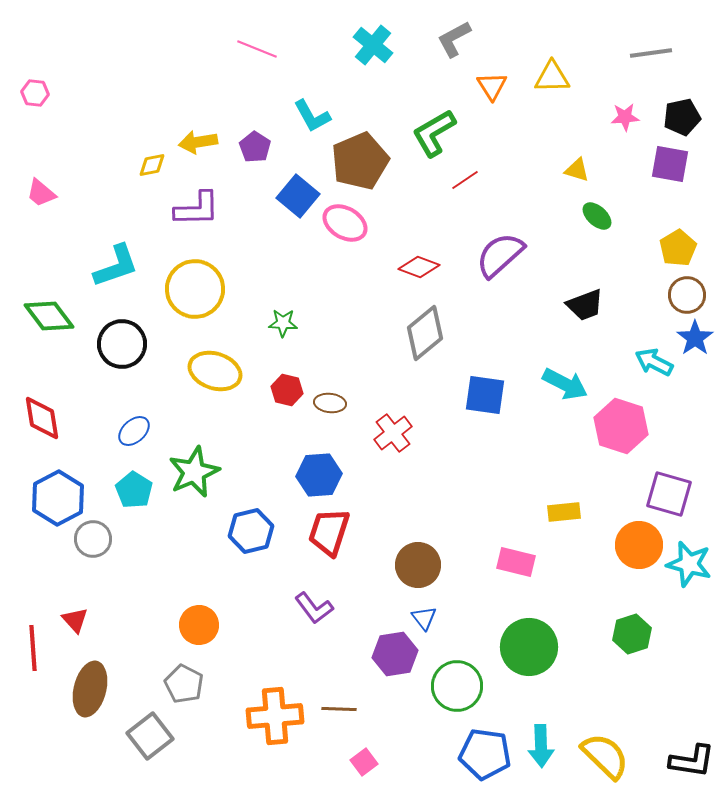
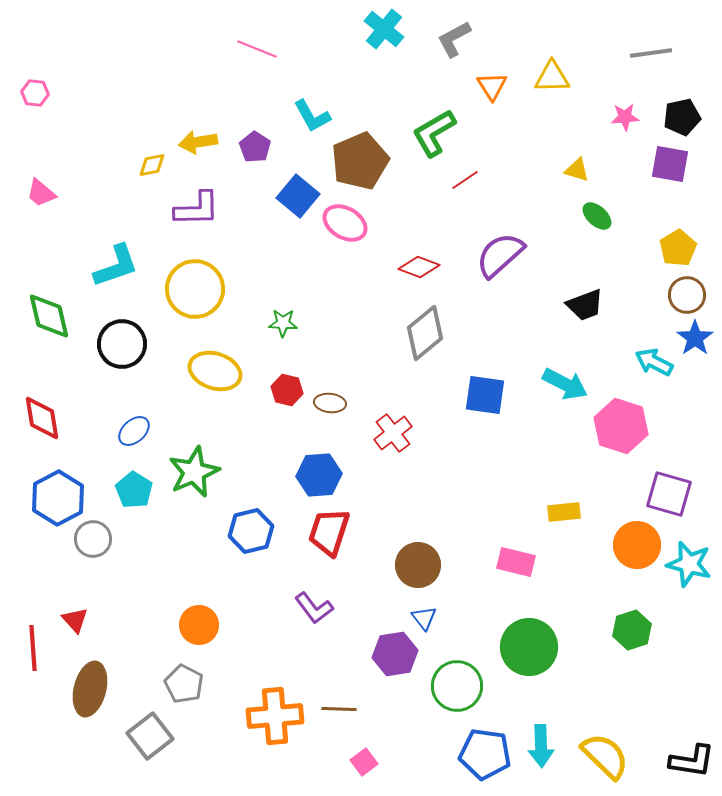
cyan cross at (373, 45): moved 11 px right, 16 px up
green diamond at (49, 316): rotated 24 degrees clockwise
orange circle at (639, 545): moved 2 px left
green hexagon at (632, 634): moved 4 px up
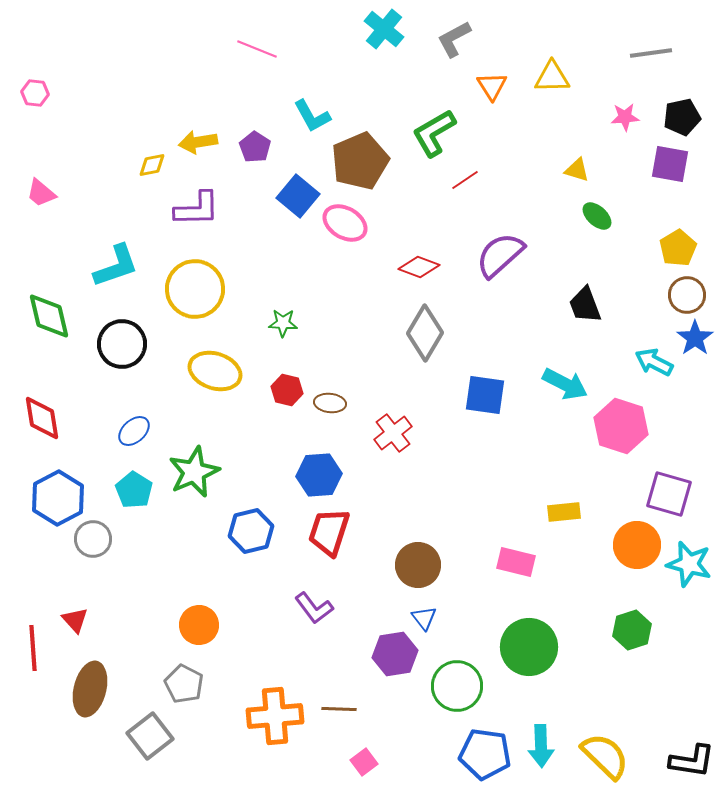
black trapezoid at (585, 305): rotated 90 degrees clockwise
gray diamond at (425, 333): rotated 20 degrees counterclockwise
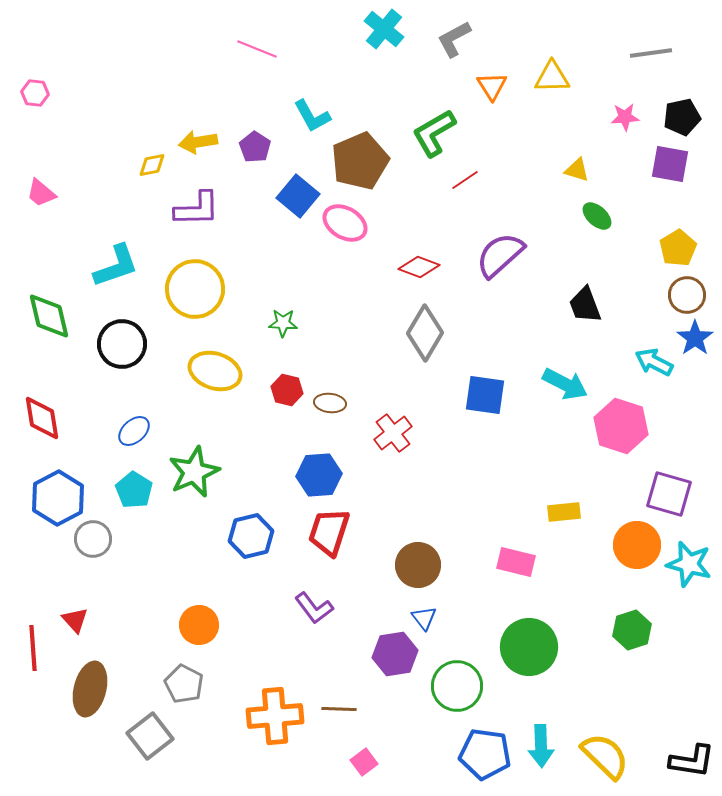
blue hexagon at (251, 531): moved 5 px down
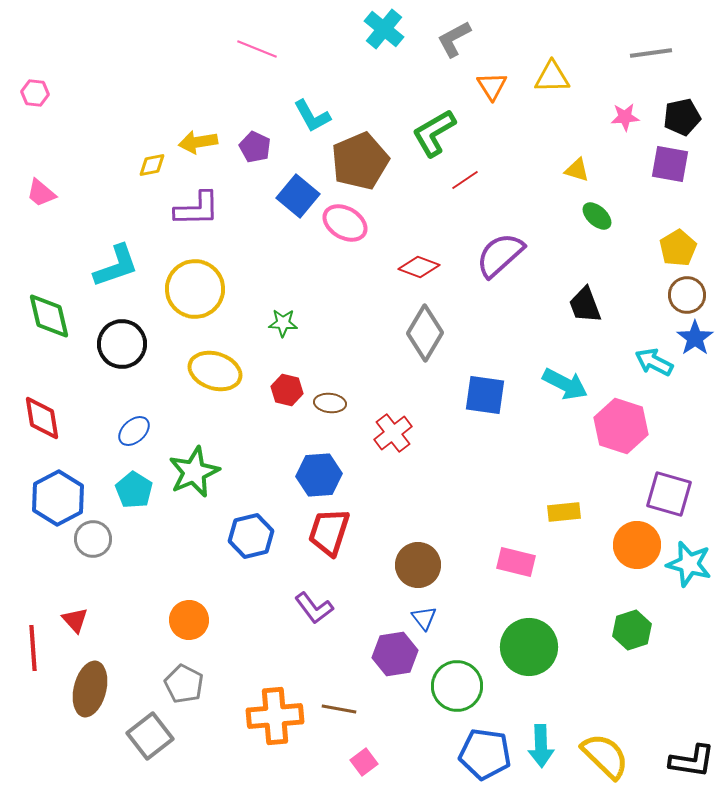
purple pentagon at (255, 147): rotated 8 degrees counterclockwise
orange circle at (199, 625): moved 10 px left, 5 px up
brown line at (339, 709): rotated 8 degrees clockwise
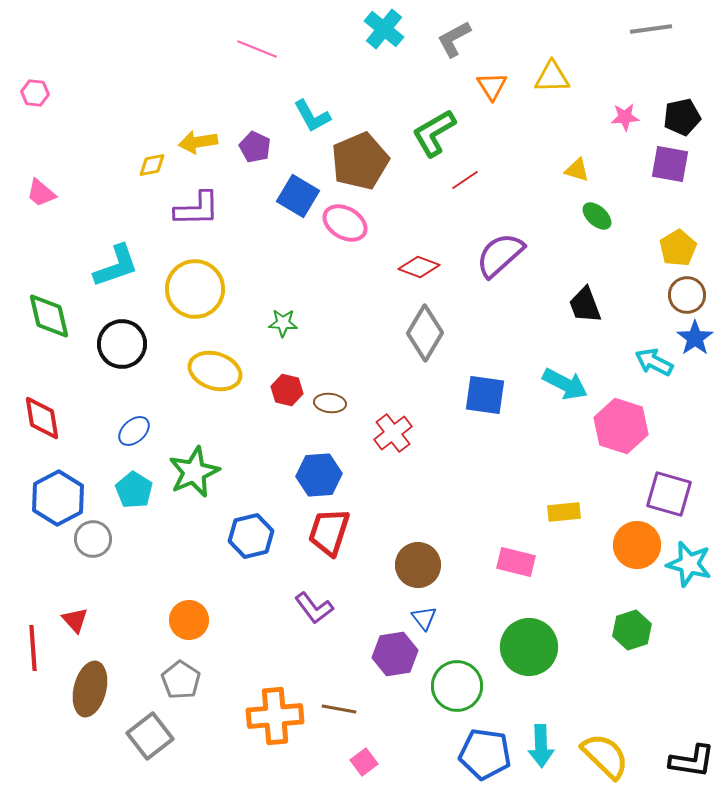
gray line at (651, 53): moved 24 px up
blue square at (298, 196): rotated 9 degrees counterclockwise
gray pentagon at (184, 684): moved 3 px left, 4 px up; rotated 6 degrees clockwise
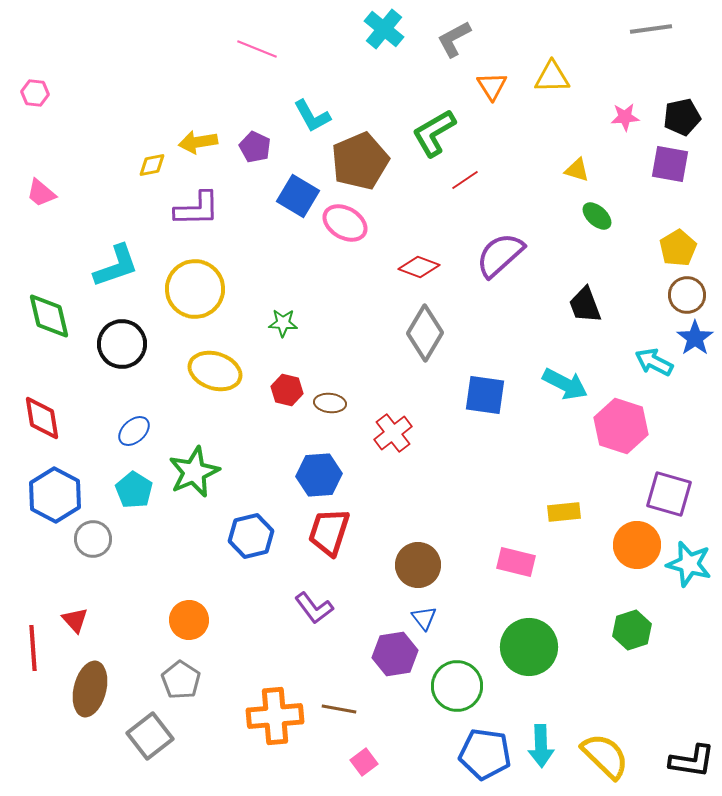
blue hexagon at (58, 498): moved 3 px left, 3 px up; rotated 4 degrees counterclockwise
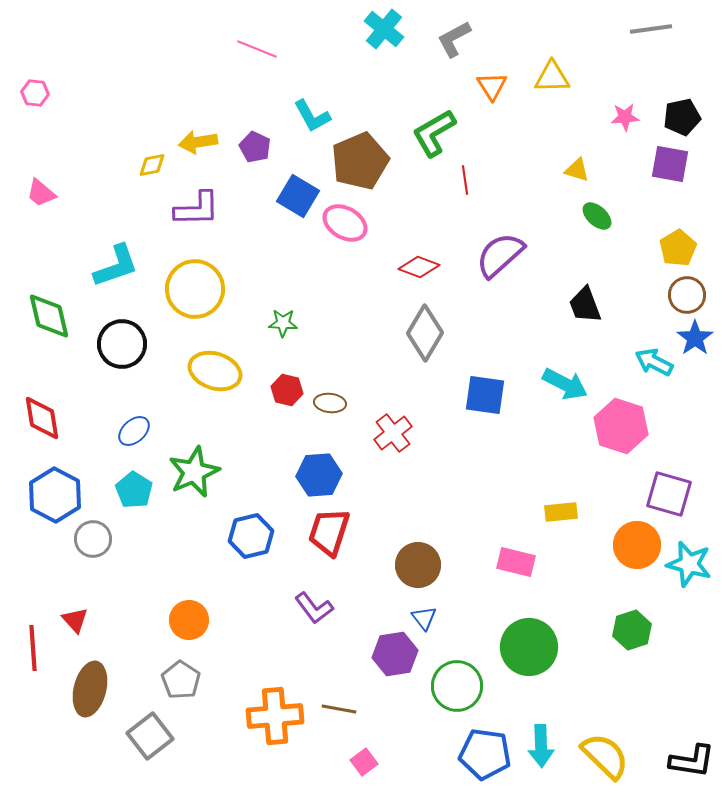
red line at (465, 180): rotated 64 degrees counterclockwise
yellow rectangle at (564, 512): moved 3 px left
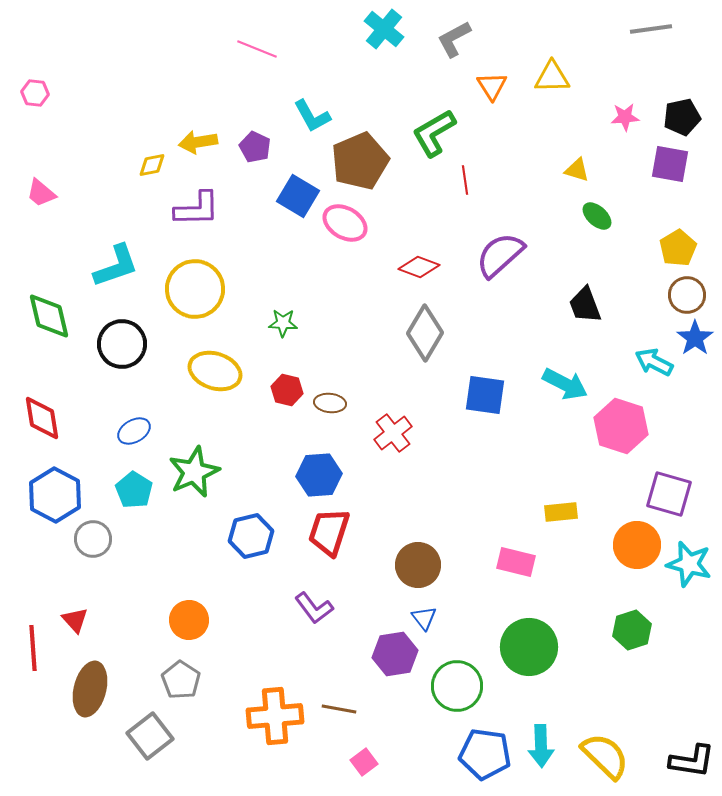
blue ellipse at (134, 431): rotated 12 degrees clockwise
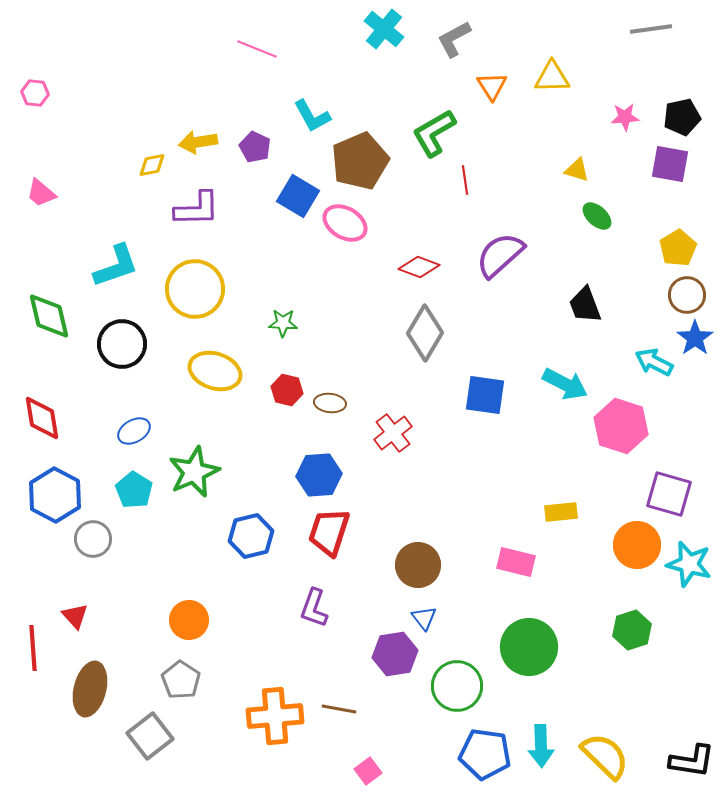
purple L-shape at (314, 608): rotated 57 degrees clockwise
red triangle at (75, 620): moved 4 px up
pink square at (364, 762): moved 4 px right, 9 px down
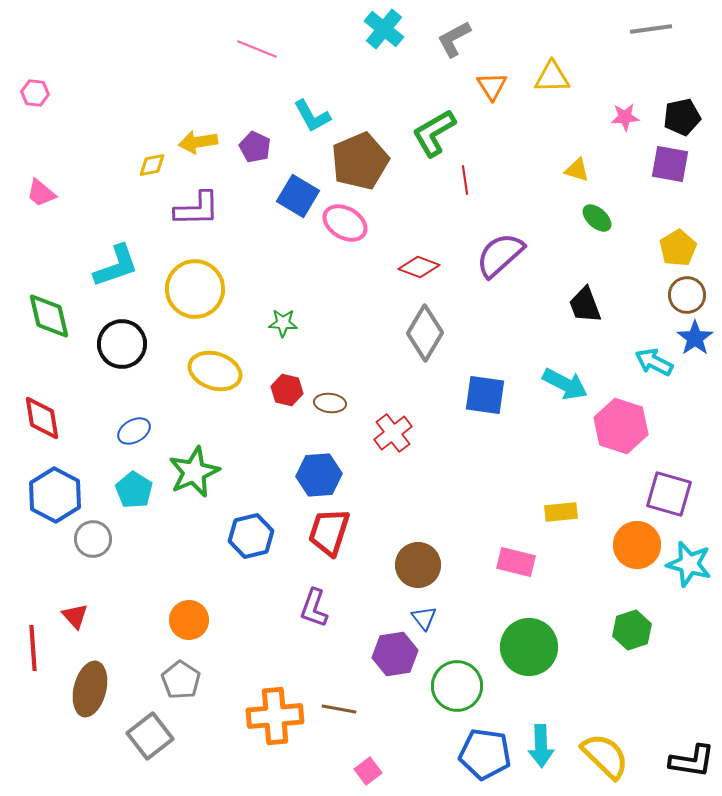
green ellipse at (597, 216): moved 2 px down
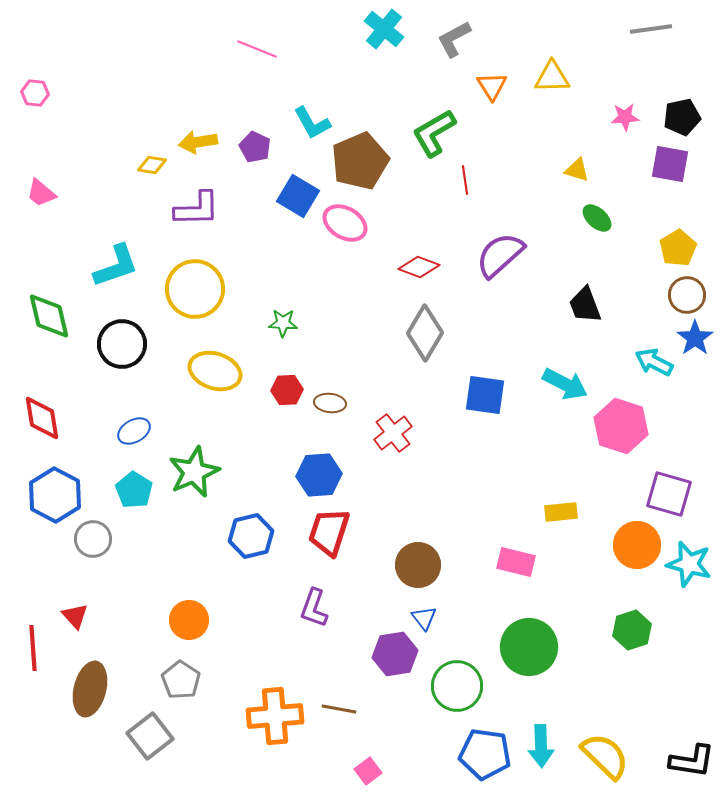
cyan L-shape at (312, 116): moved 7 px down
yellow diamond at (152, 165): rotated 20 degrees clockwise
red hexagon at (287, 390): rotated 16 degrees counterclockwise
